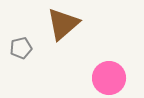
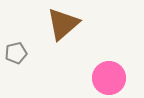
gray pentagon: moved 5 px left, 5 px down
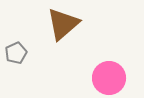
gray pentagon: rotated 10 degrees counterclockwise
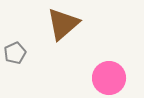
gray pentagon: moved 1 px left
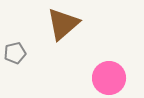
gray pentagon: rotated 10 degrees clockwise
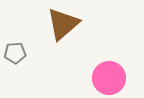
gray pentagon: rotated 10 degrees clockwise
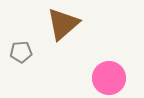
gray pentagon: moved 6 px right, 1 px up
